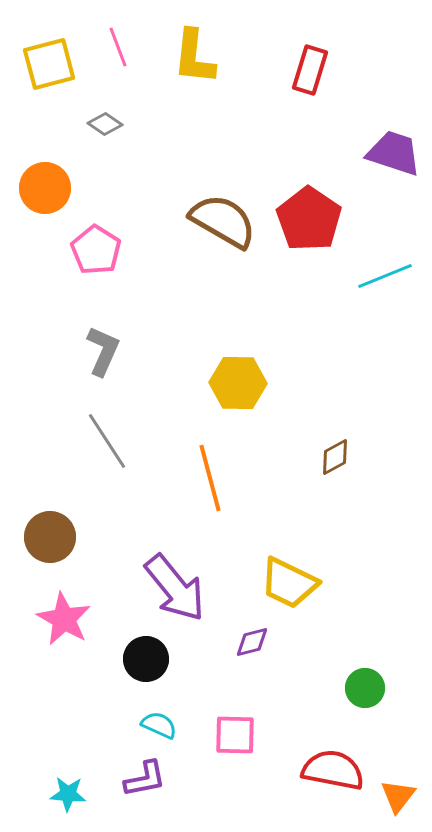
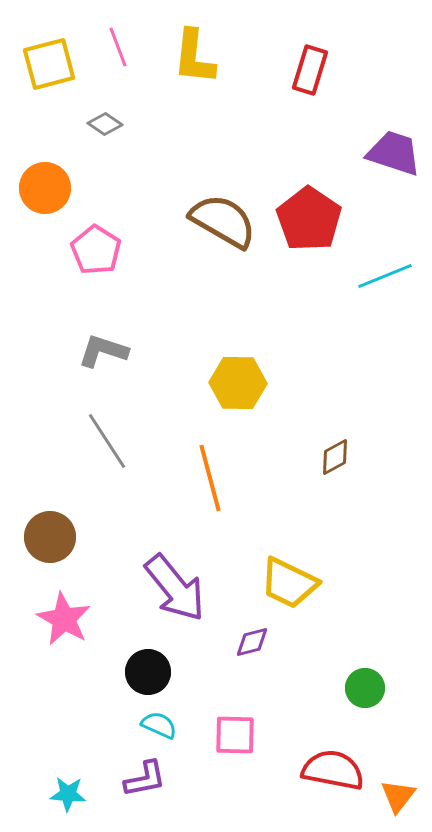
gray L-shape: rotated 96 degrees counterclockwise
black circle: moved 2 px right, 13 px down
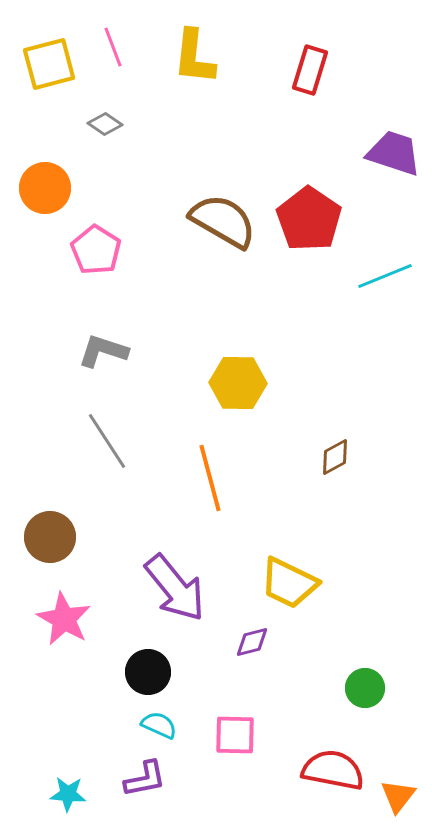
pink line: moved 5 px left
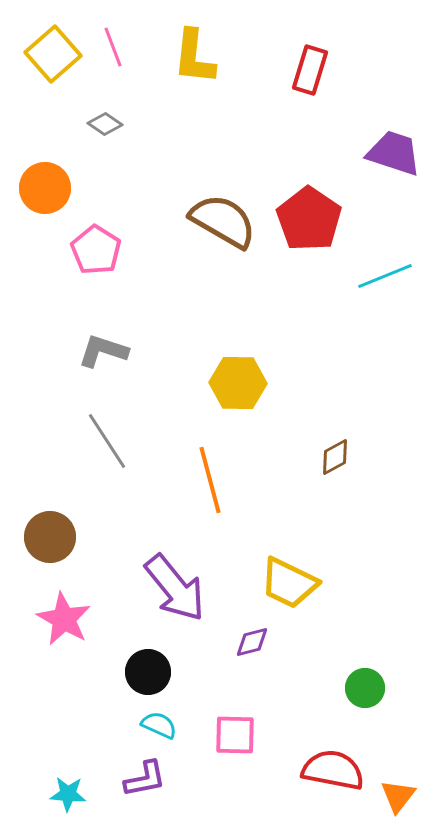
yellow square: moved 4 px right, 10 px up; rotated 26 degrees counterclockwise
orange line: moved 2 px down
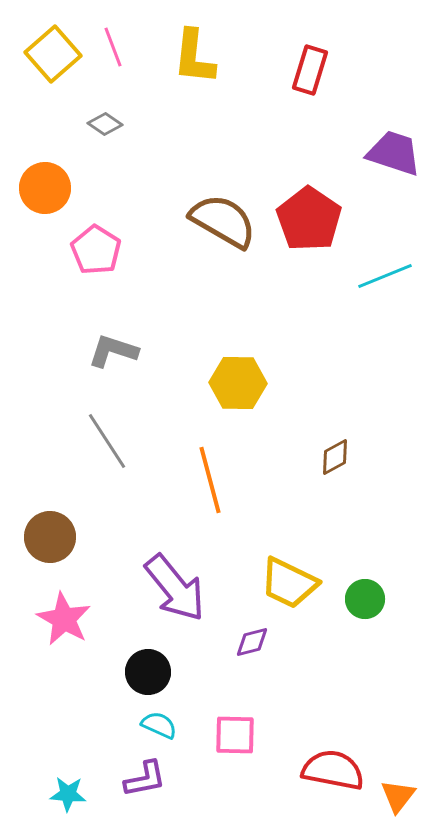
gray L-shape: moved 10 px right
green circle: moved 89 px up
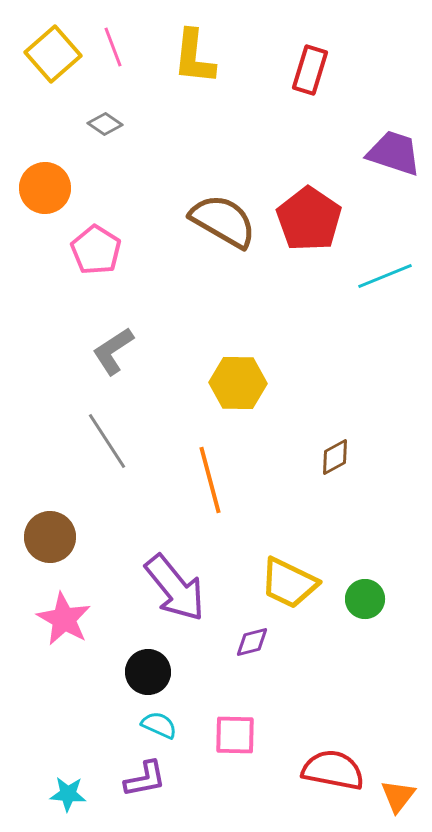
gray L-shape: rotated 51 degrees counterclockwise
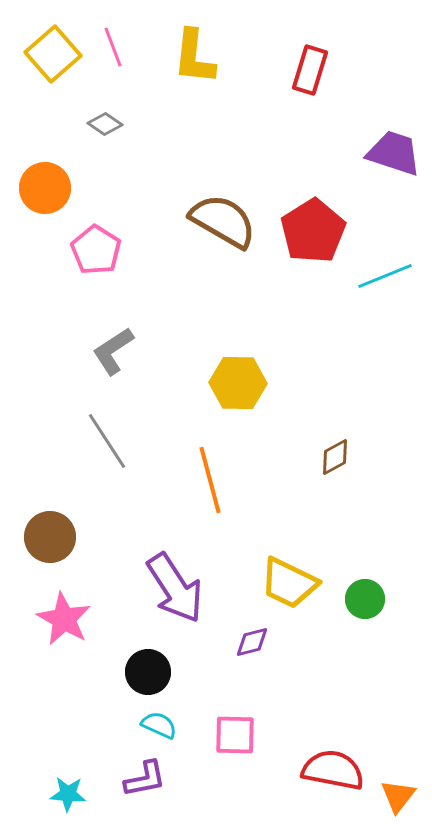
red pentagon: moved 4 px right, 12 px down; rotated 6 degrees clockwise
purple arrow: rotated 6 degrees clockwise
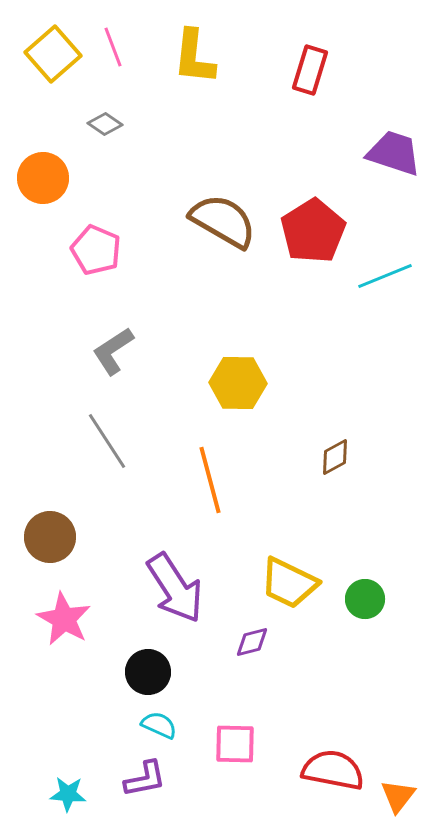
orange circle: moved 2 px left, 10 px up
pink pentagon: rotated 9 degrees counterclockwise
pink square: moved 9 px down
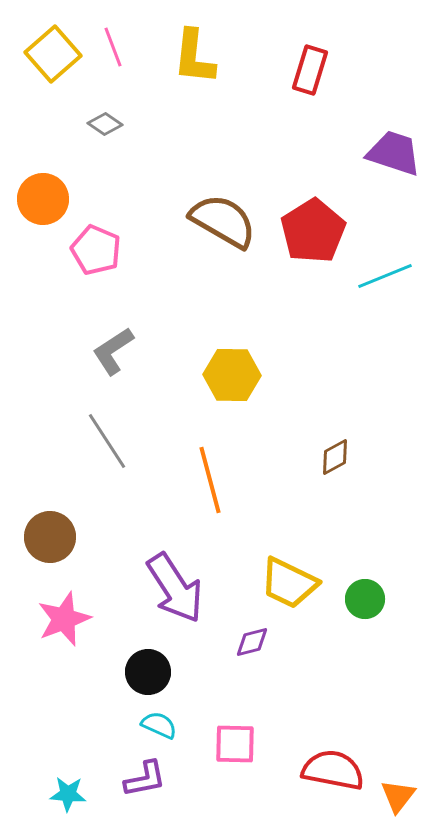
orange circle: moved 21 px down
yellow hexagon: moved 6 px left, 8 px up
pink star: rotated 22 degrees clockwise
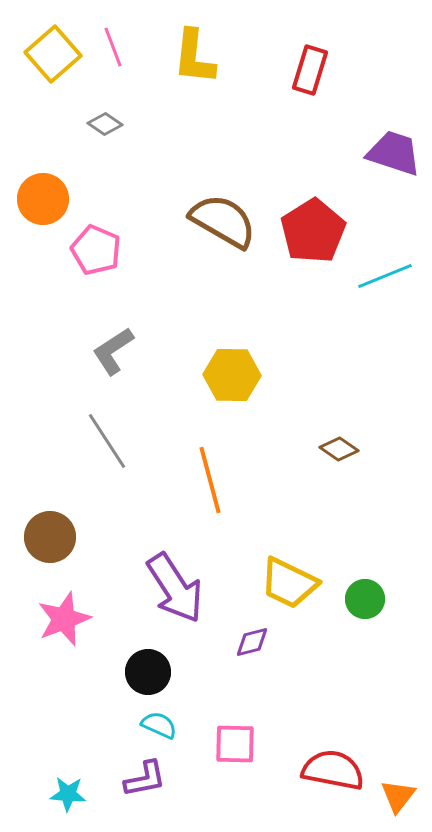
brown diamond: moved 4 px right, 8 px up; rotated 63 degrees clockwise
